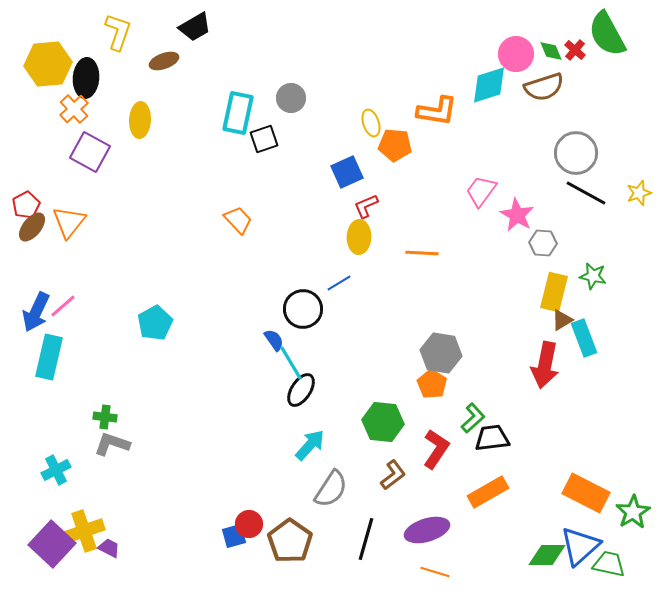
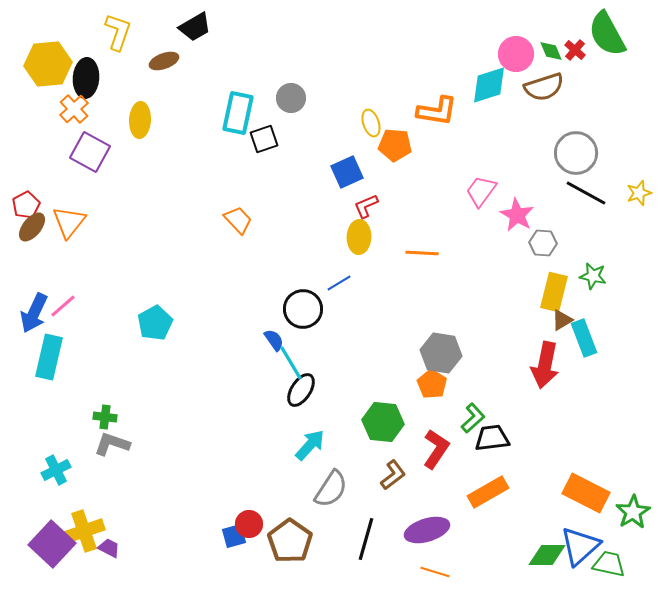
blue arrow at (36, 312): moved 2 px left, 1 px down
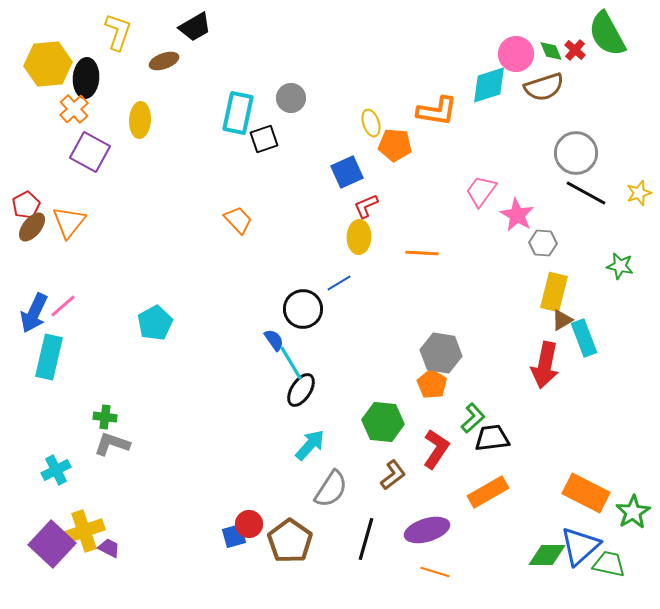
green star at (593, 276): moved 27 px right, 10 px up
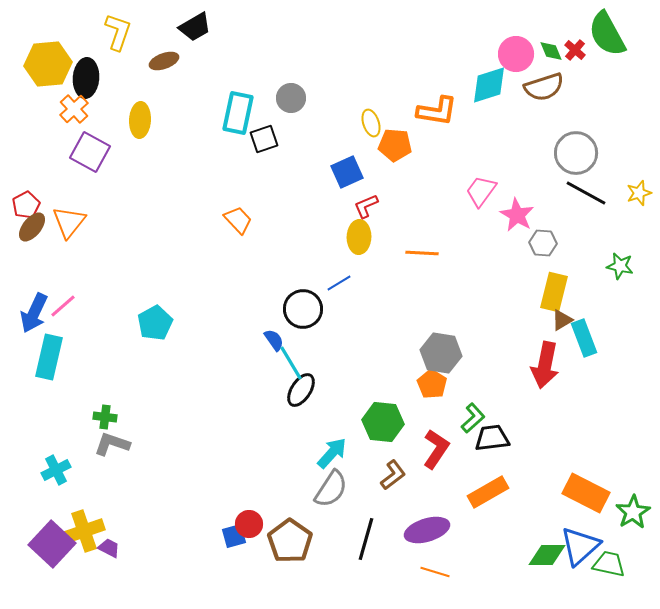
cyan arrow at (310, 445): moved 22 px right, 8 px down
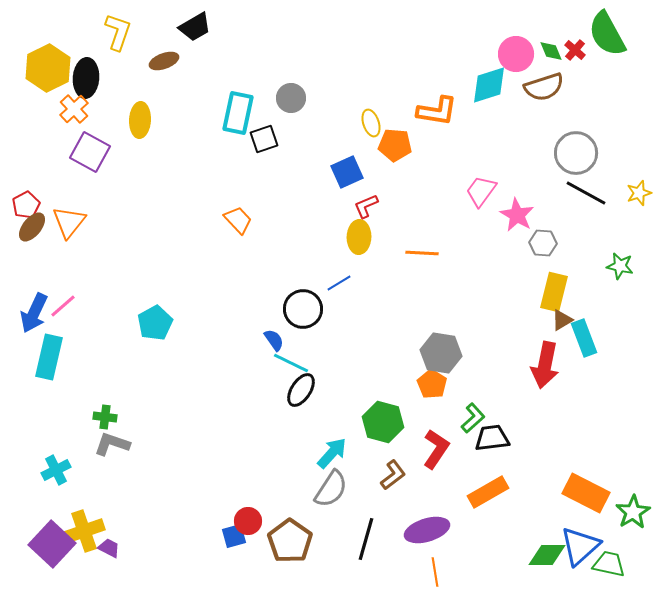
yellow hexagon at (48, 64): moved 4 px down; rotated 21 degrees counterclockwise
cyan line at (291, 363): rotated 33 degrees counterclockwise
green hexagon at (383, 422): rotated 9 degrees clockwise
red circle at (249, 524): moved 1 px left, 3 px up
orange line at (435, 572): rotated 64 degrees clockwise
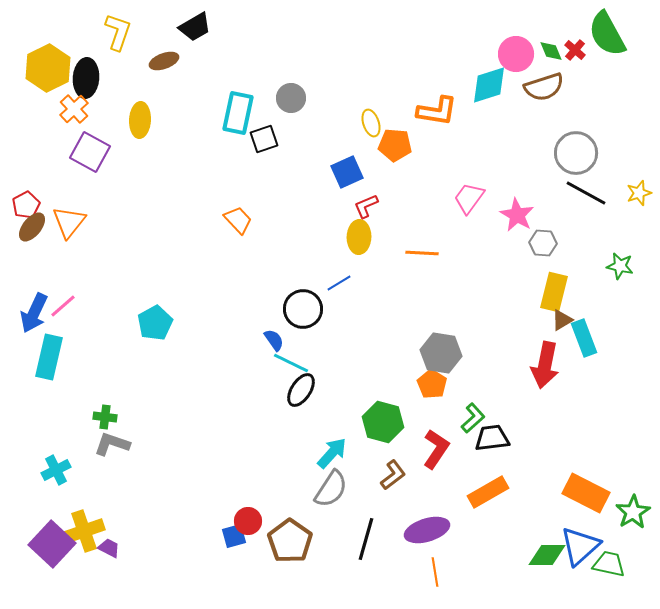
pink trapezoid at (481, 191): moved 12 px left, 7 px down
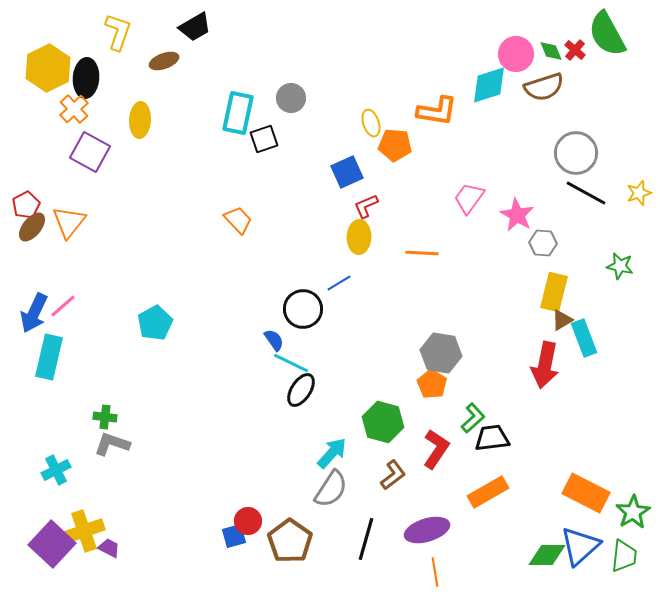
green trapezoid at (609, 564): moved 15 px right, 8 px up; rotated 84 degrees clockwise
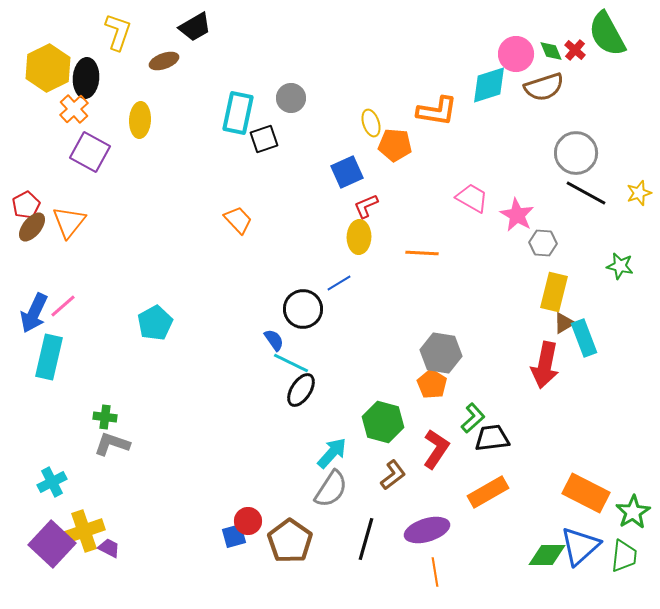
pink trapezoid at (469, 198): moved 3 px right; rotated 84 degrees clockwise
brown triangle at (562, 320): moved 2 px right, 3 px down
cyan cross at (56, 470): moved 4 px left, 12 px down
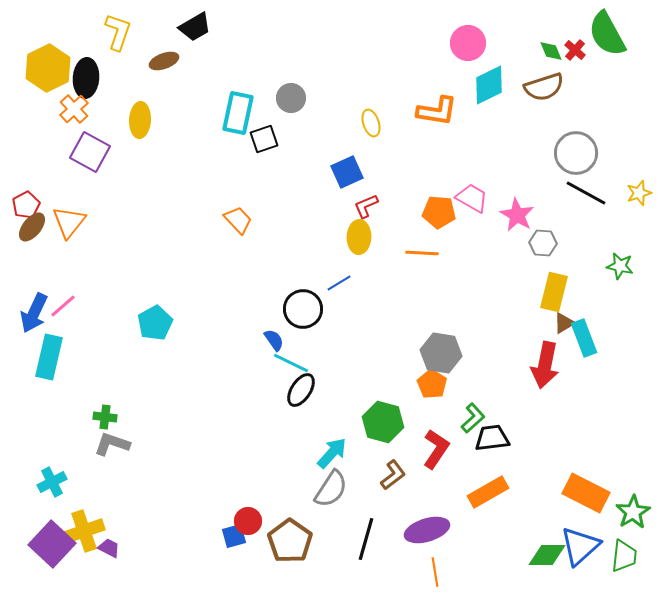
pink circle at (516, 54): moved 48 px left, 11 px up
cyan diamond at (489, 85): rotated 9 degrees counterclockwise
orange pentagon at (395, 145): moved 44 px right, 67 px down
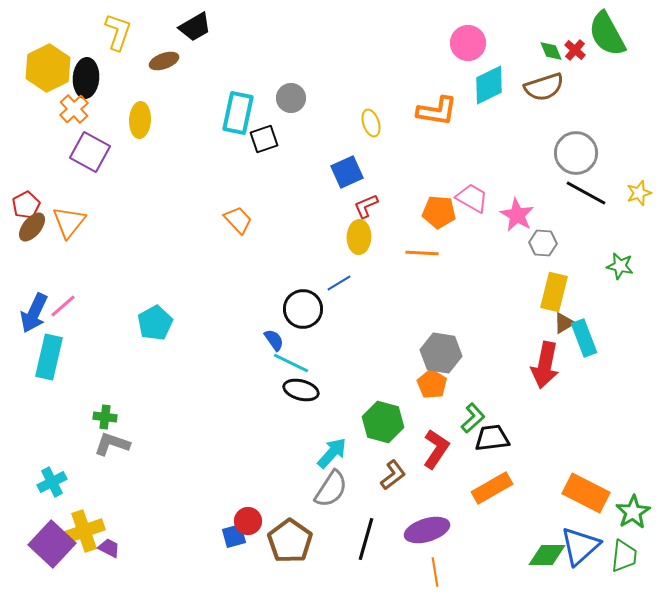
black ellipse at (301, 390): rotated 72 degrees clockwise
orange rectangle at (488, 492): moved 4 px right, 4 px up
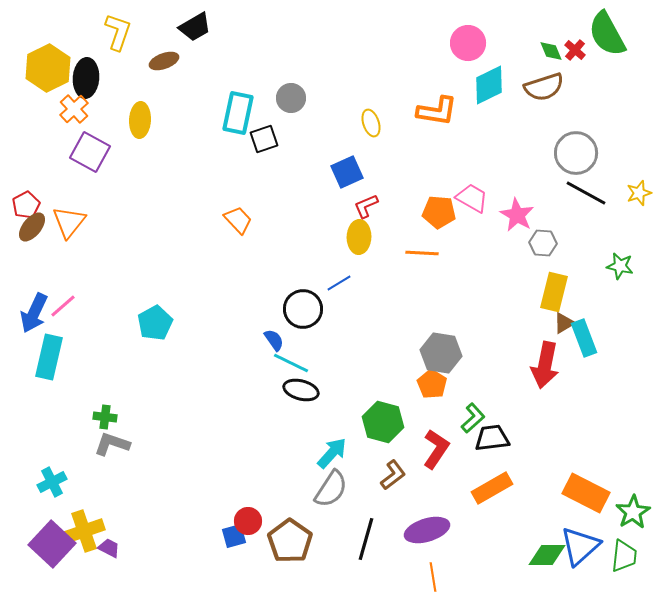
orange line at (435, 572): moved 2 px left, 5 px down
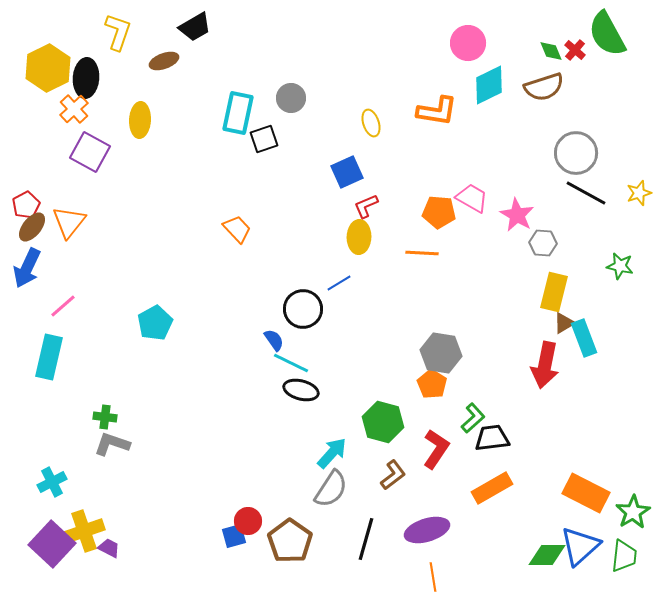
orange trapezoid at (238, 220): moved 1 px left, 9 px down
blue arrow at (34, 313): moved 7 px left, 45 px up
